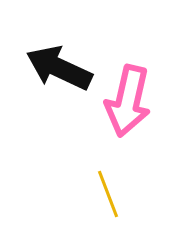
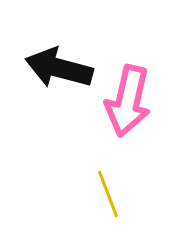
black arrow: rotated 10 degrees counterclockwise
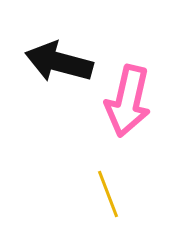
black arrow: moved 6 px up
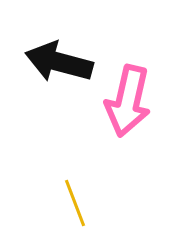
yellow line: moved 33 px left, 9 px down
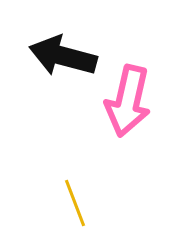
black arrow: moved 4 px right, 6 px up
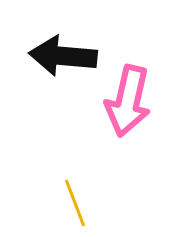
black arrow: rotated 10 degrees counterclockwise
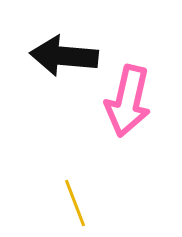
black arrow: moved 1 px right
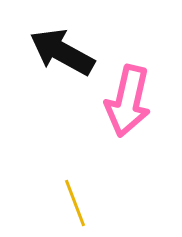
black arrow: moved 2 px left, 4 px up; rotated 24 degrees clockwise
